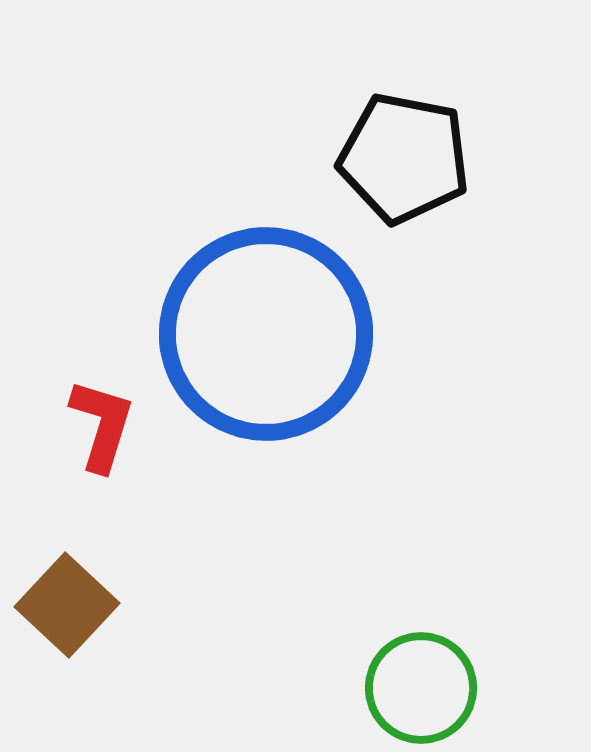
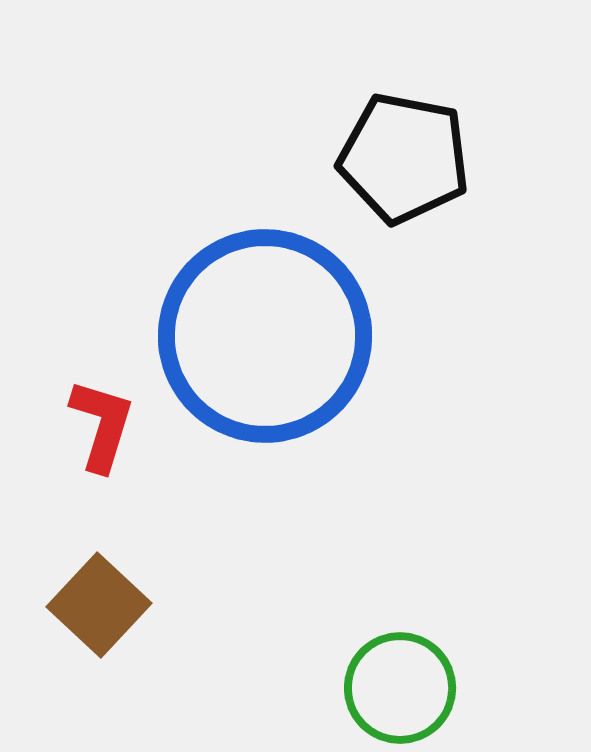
blue circle: moved 1 px left, 2 px down
brown square: moved 32 px right
green circle: moved 21 px left
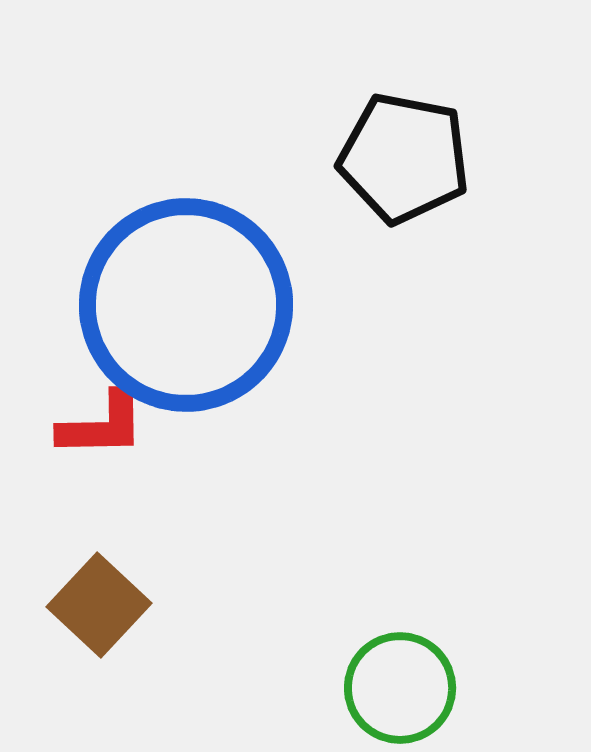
blue circle: moved 79 px left, 31 px up
red L-shape: rotated 72 degrees clockwise
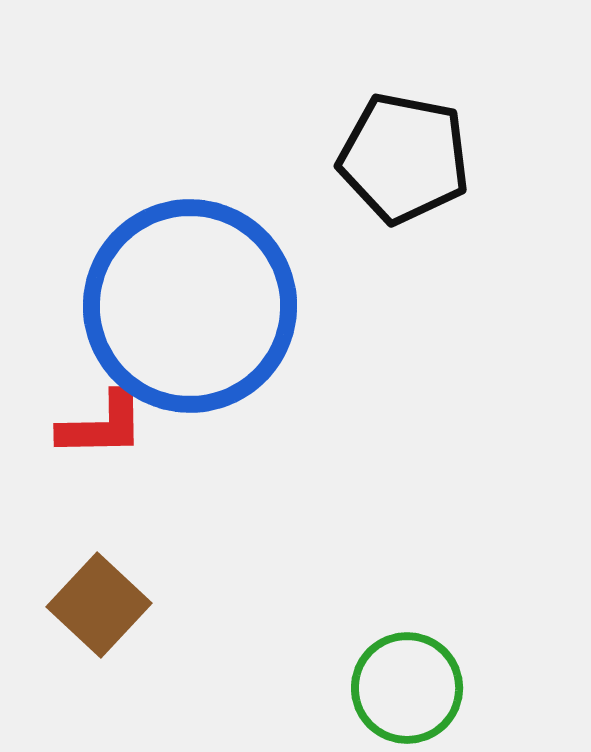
blue circle: moved 4 px right, 1 px down
green circle: moved 7 px right
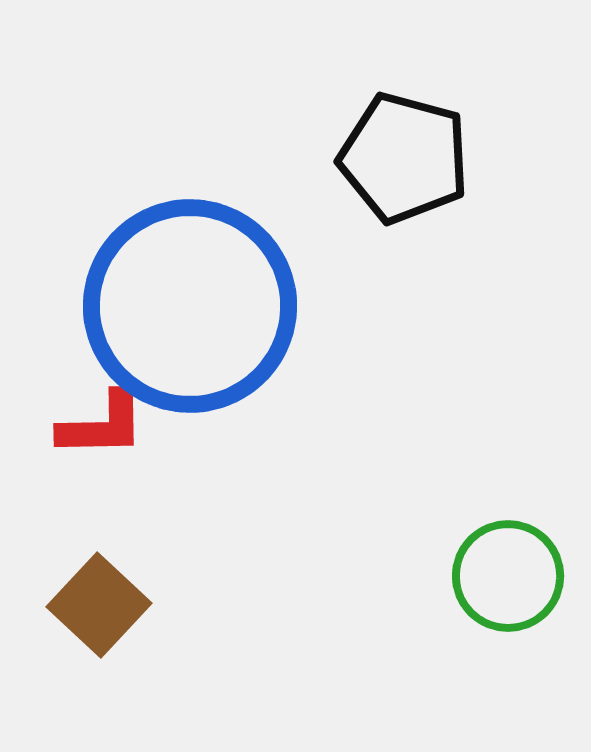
black pentagon: rotated 4 degrees clockwise
green circle: moved 101 px right, 112 px up
